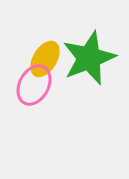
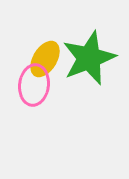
pink ellipse: rotated 21 degrees counterclockwise
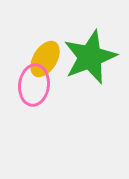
green star: moved 1 px right, 1 px up
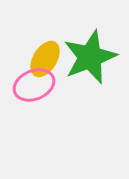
pink ellipse: rotated 60 degrees clockwise
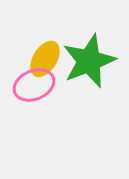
green star: moved 1 px left, 4 px down
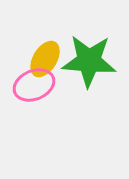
green star: rotated 26 degrees clockwise
